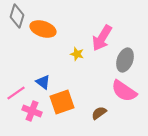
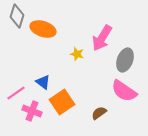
orange square: rotated 15 degrees counterclockwise
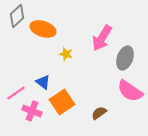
gray diamond: rotated 30 degrees clockwise
yellow star: moved 11 px left
gray ellipse: moved 2 px up
pink semicircle: moved 6 px right
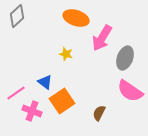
orange ellipse: moved 33 px right, 11 px up
blue triangle: moved 2 px right
orange square: moved 1 px up
brown semicircle: rotated 28 degrees counterclockwise
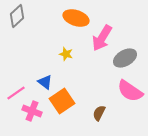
gray ellipse: rotated 40 degrees clockwise
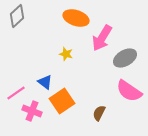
pink semicircle: moved 1 px left
